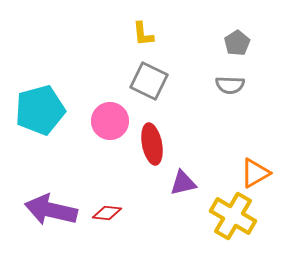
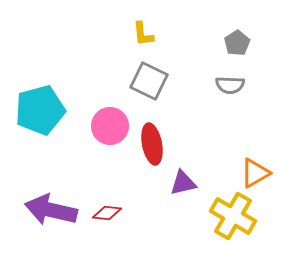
pink circle: moved 5 px down
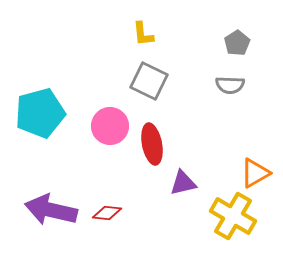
cyan pentagon: moved 3 px down
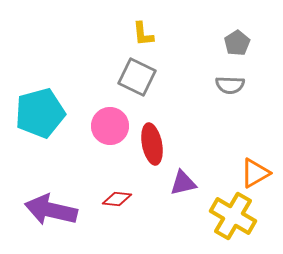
gray square: moved 12 px left, 4 px up
red diamond: moved 10 px right, 14 px up
